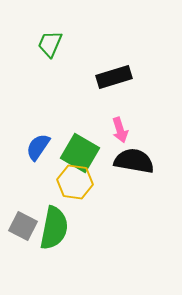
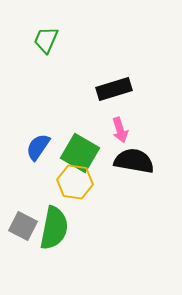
green trapezoid: moved 4 px left, 4 px up
black rectangle: moved 12 px down
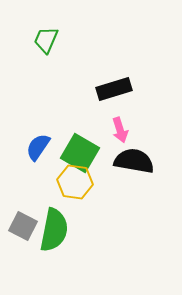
green semicircle: moved 2 px down
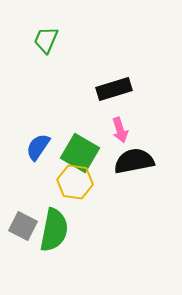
black semicircle: rotated 21 degrees counterclockwise
